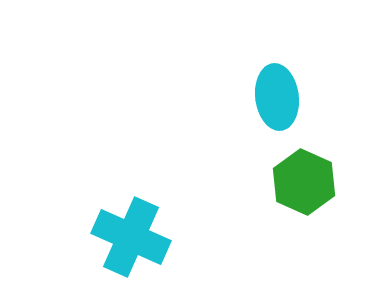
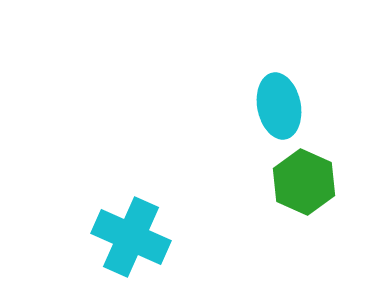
cyan ellipse: moved 2 px right, 9 px down; rotated 4 degrees counterclockwise
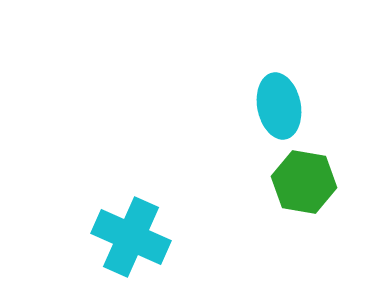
green hexagon: rotated 14 degrees counterclockwise
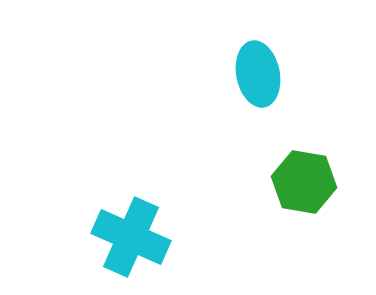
cyan ellipse: moved 21 px left, 32 px up
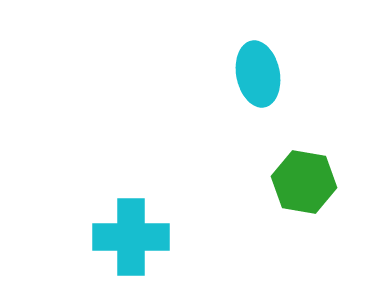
cyan cross: rotated 24 degrees counterclockwise
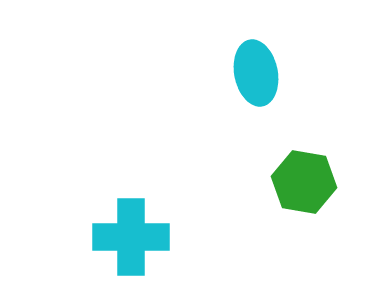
cyan ellipse: moved 2 px left, 1 px up
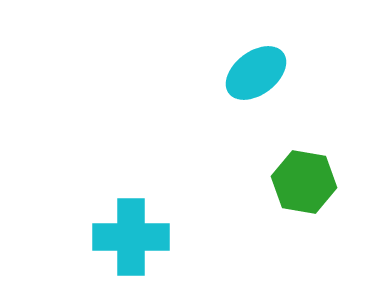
cyan ellipse: rotated 64 degrees clockwise
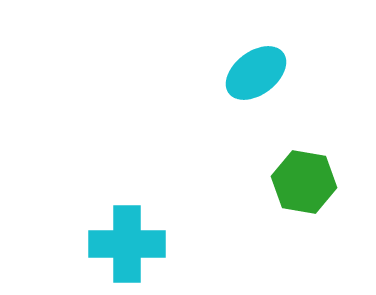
cyan cross: moved 4 px left, 7 px down
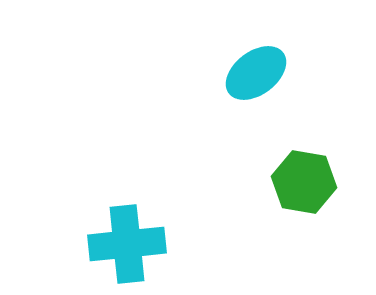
cyan cross: rotated 6 degrees counterclockwise
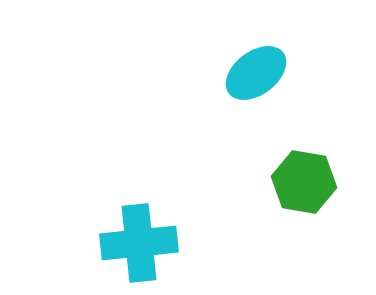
cyan cross: moved 12 px right, 1 px up
